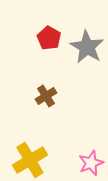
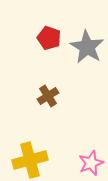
red pentagon: rotated 10 degrees counterclockwise
brown cross: moved 2 px right
yellow cross: rotated 16 degrees clockwise
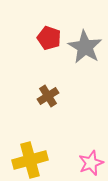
gray star: moved 2 px left
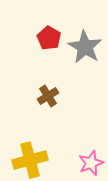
red pentagon: rotated 10 degrees clockwise
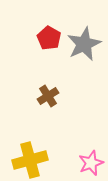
gray star: moved 1 px left, 3 px up; rotated 16 degrees clockwise
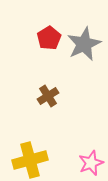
red pentagon: rotated 10 degrees clockwise
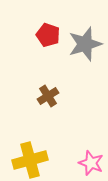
red pentagon: moved 1 px left, 3 px up; rotated 20 degrees counterclockwise
gray star: moved 1 px right; rotated 8 degrees clockwise
pink star: rotated 30 degrees counterclockwise
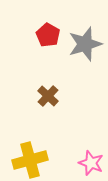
red pentagon: rotated 10 degrees clockwise
brown cross: rotated 15 degrees counterclockwise
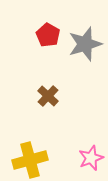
pink star: moved 5 px up; rotated 30 degrees clockwise
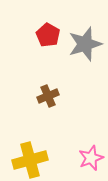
brown cross: rotated 25 degrees clockwise
